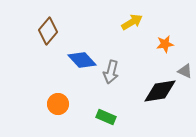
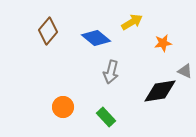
orange star: moved 2 px left, 1 px up
blue diamond: moved 14 px right, 22 px up; rotated 8 degrees counterclockwise
orange circle: moved 5 px right, 3 px down
green rectangle: rotated 24 degrees clockwise
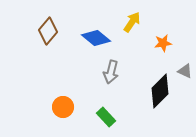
yellow arrow: rotated 25 degrees counterclockwise
black diamond: rotated 36 degrees counterclockwise
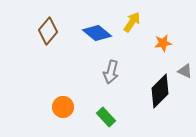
blue diamond: moved 1 px right, 5 px up
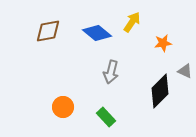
brown diamond: rotated 40 degrees clockwise
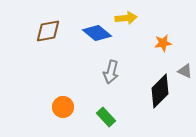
yellow arrow: moved 6 px left, 4 px up; rotated 50 degrees clockwise
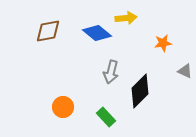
black diamond: moved 20 px left
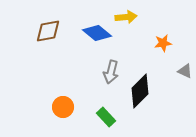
yellow arrow: moved 1 px up
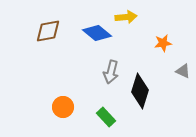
gray triangle: moved 2 px left
black diamond: rotated 28 degrees counterclockwise
